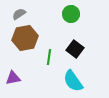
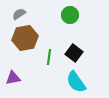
green circle: moved 1 px left, 1 px down
black square: moved 1 px left, 4 px down
cyan semicircle: moved 3 px right, 1 px down
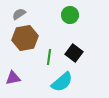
cyan semicircle: moved 14 px left; rotated 95 degrees counterclockwise
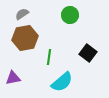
gray semicircle: moved 3 px right
black square: moved 14 px right
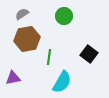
green circle: moved 6 px left, 1 px down
brown hexagon: moved 2 px right, 1 px down
black square: moved 1 px right, 1 px down
cyan semicircle: rotated 20 degrees counterclockwise
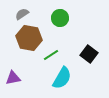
green circle: moved 4 px left, 2 px down
brown hexagon: moved 2 px right, 1 px up; rotated 20 degrees clockwise
green line: moved 2 px right, 2 px up; rotated 49 degrees clockwise
cyan semicircle: moved 4 px up
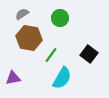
green line: rotated 21 degrees counterclockwise
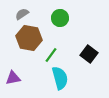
cyan semicircle: moved 2 px left; rotated 45 degrees counterclockwise
